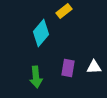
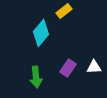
purple rectangle: rotated 24 degrees clockwise
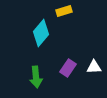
yellow rectangle: rotated 21 degrees clockwise
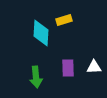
yellow rectangle: moved 9 px down
cyan diamond: rotated 36 degrees counterclockwise
purple rectangle: rotated 36 degrees counterclockwise
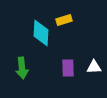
green arrow: moved 14 px left, 9 px up
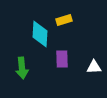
cyan diamond: moved 1 px left, 1 px down
purple rectangle: moved 6 px left, 9 px up
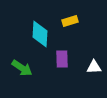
yellow rectangle: moved 6 px right, 1 px down
green arrow: rotated 50 degrees counterclockwise
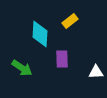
yellow rectangle: rotated 21 degrees counterclockwise
white triangle: moved 2 px right, 5 px down
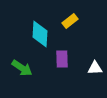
white triangle: moved 1 px left, 4 px up
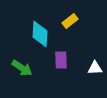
purple rectangle: moved 1 px left, 1 px down
